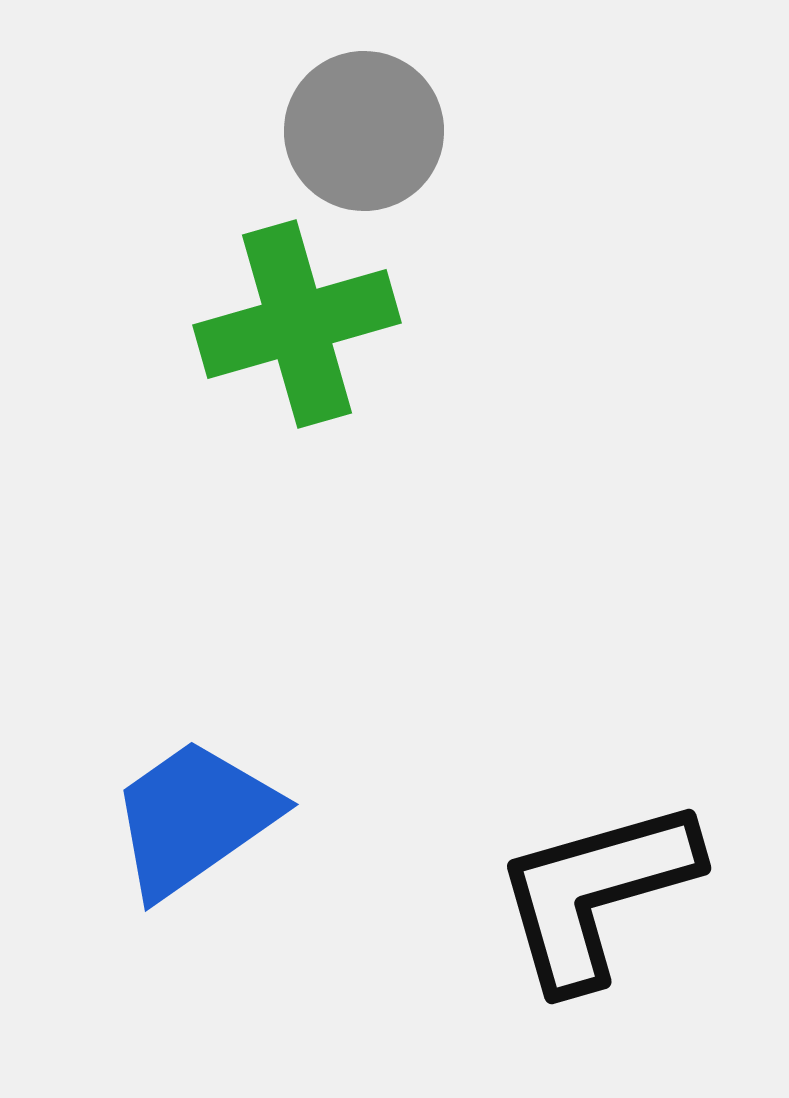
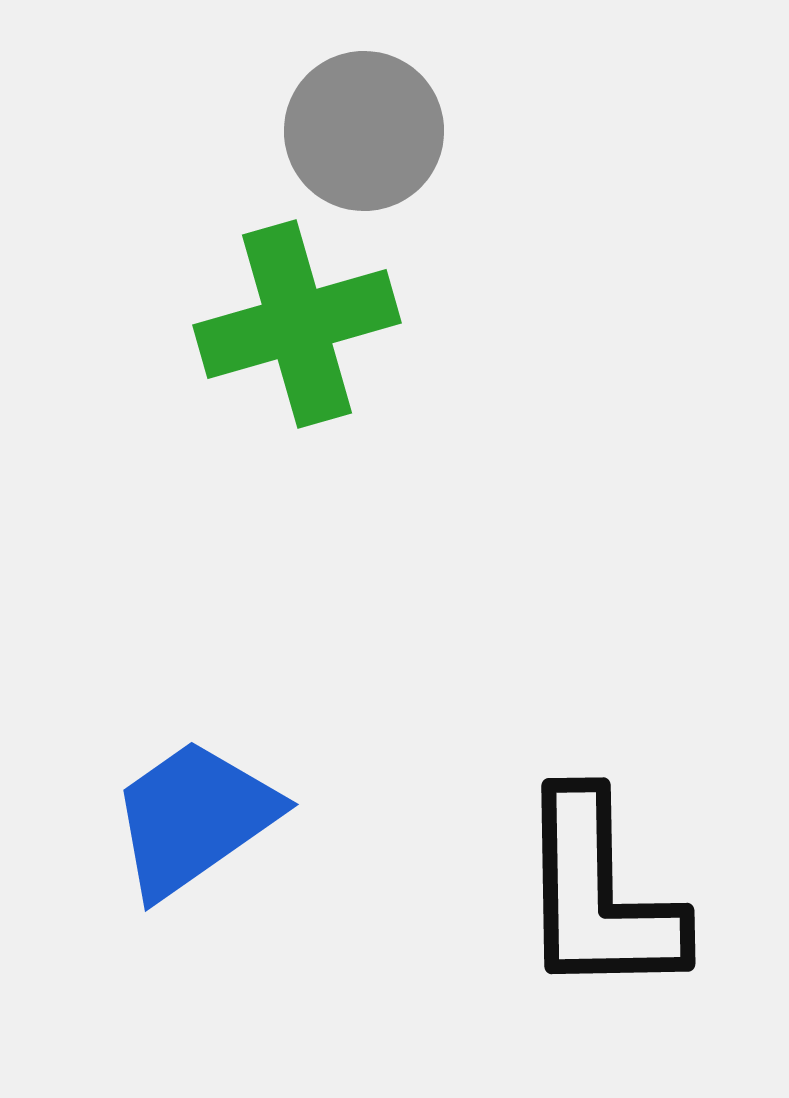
black L-shape: moved 3 px right, 2 px down; rotated 75 degrees counterclockwise
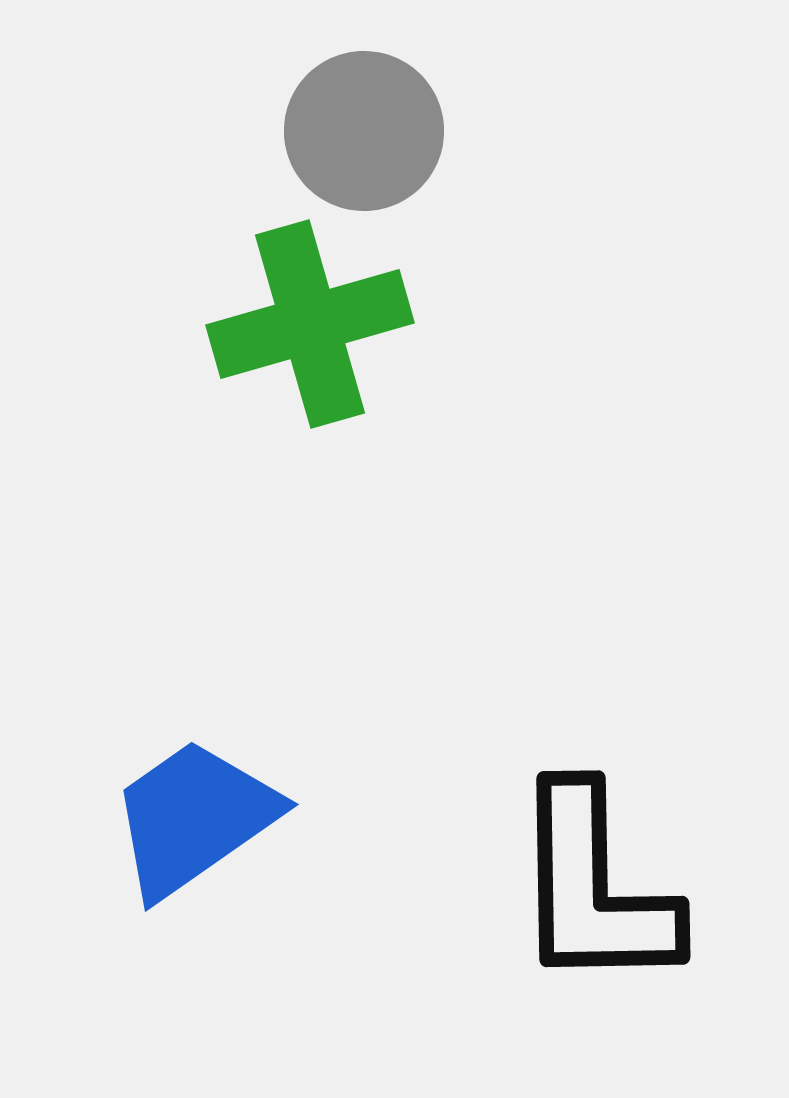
green cross: moved 13 px right
black L-shape: moved 5 px left, 7 px up
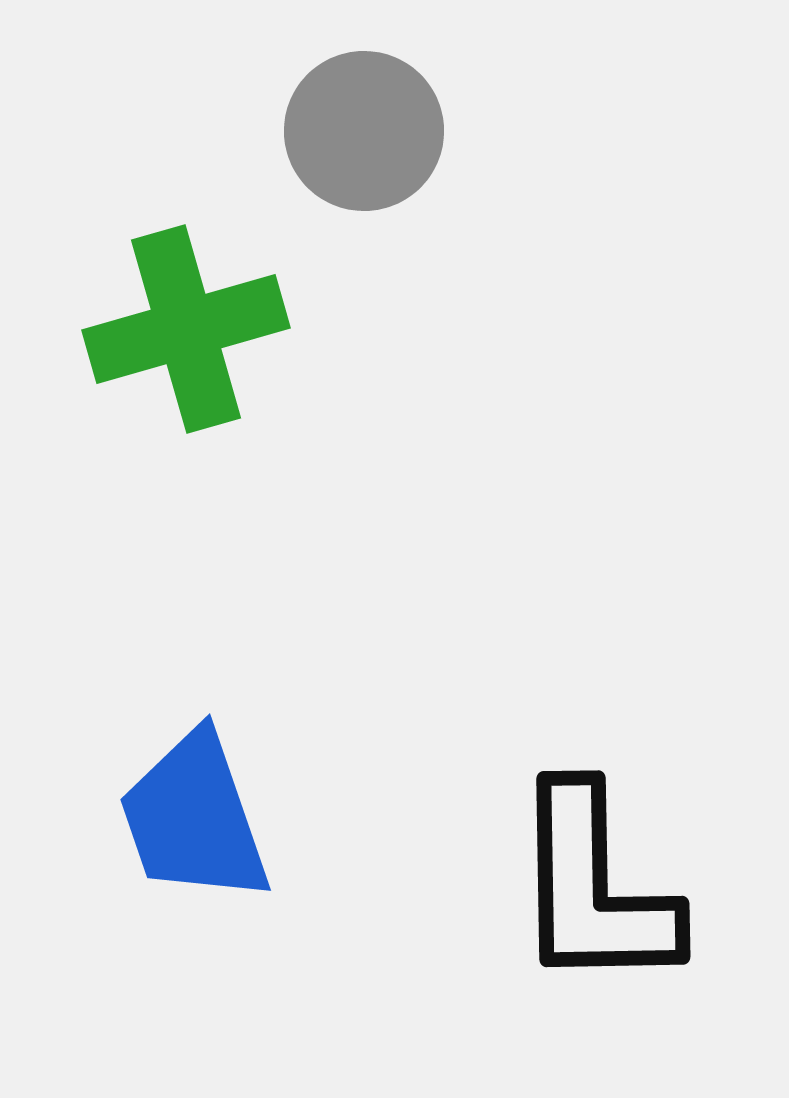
green cross: moved 124 px left, 5 px down
blue trapezoid: rotated 74 degrees counterclockwise
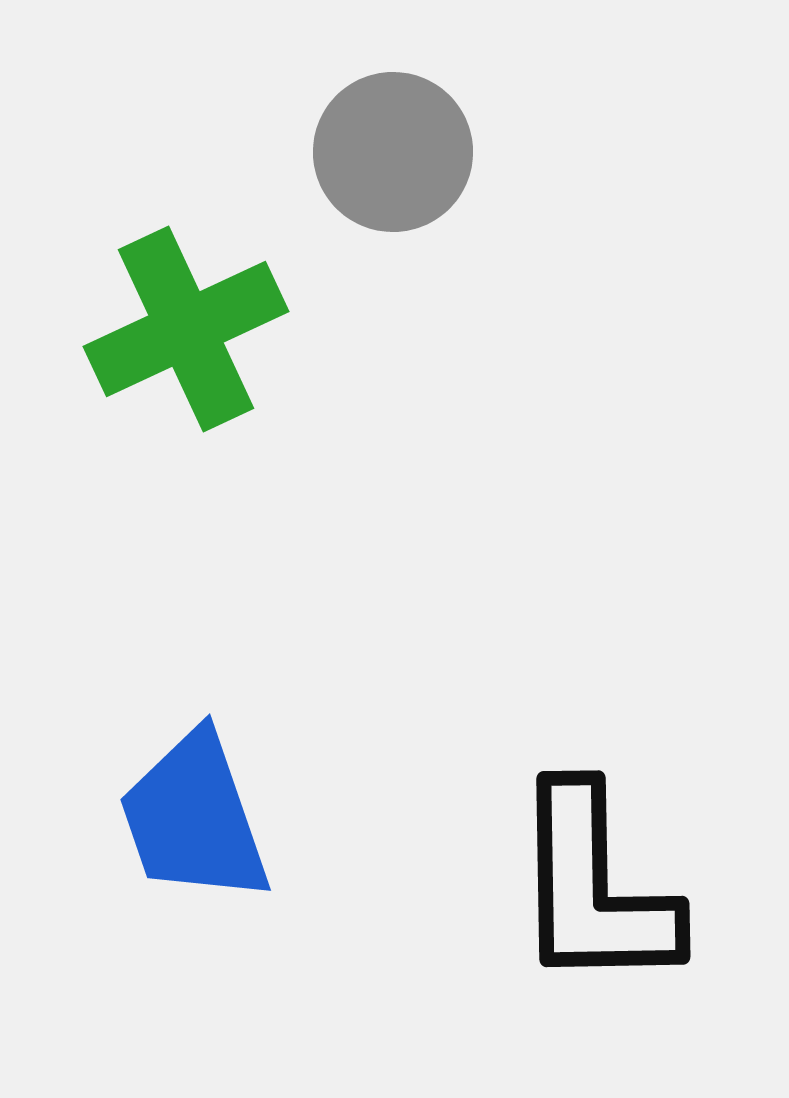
gray circle: moved 29 px right, 21 px down
green cross: rotated 9 degrees counterclockwise
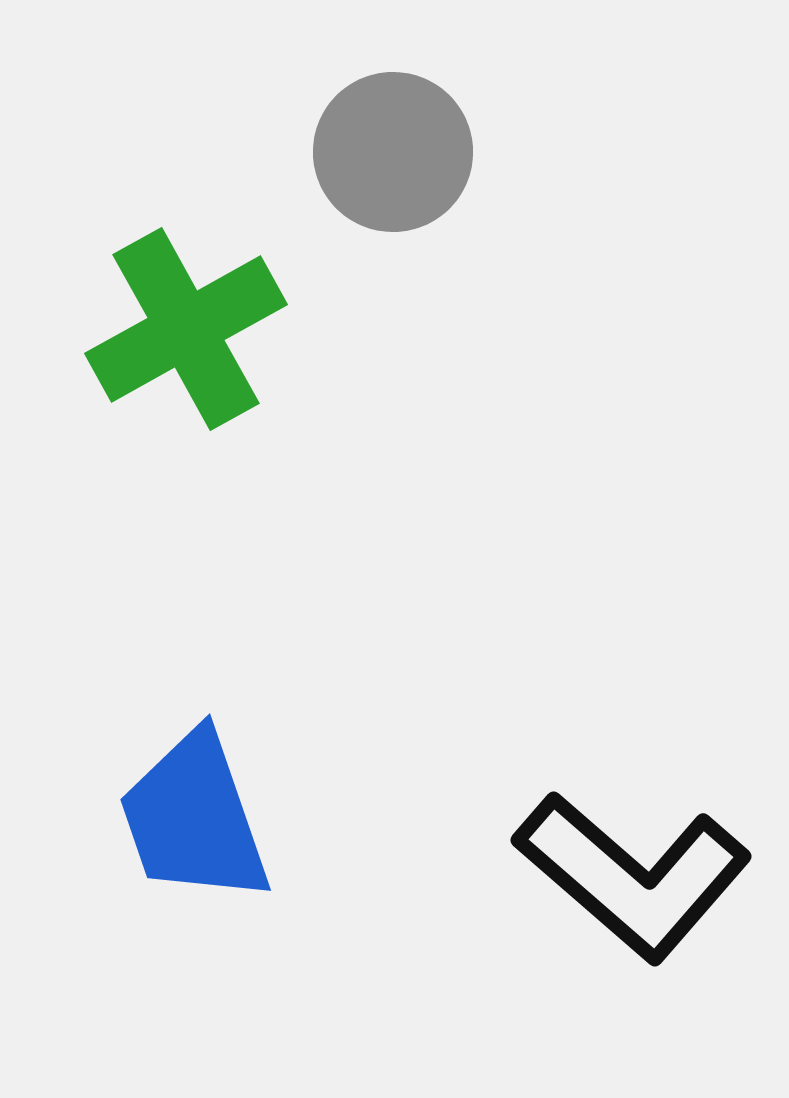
green cross: rotated 4 degrees counterclockwise
black L-shape: moved 39 px right, 12 px up; rotated 48 degrees counterclockwise
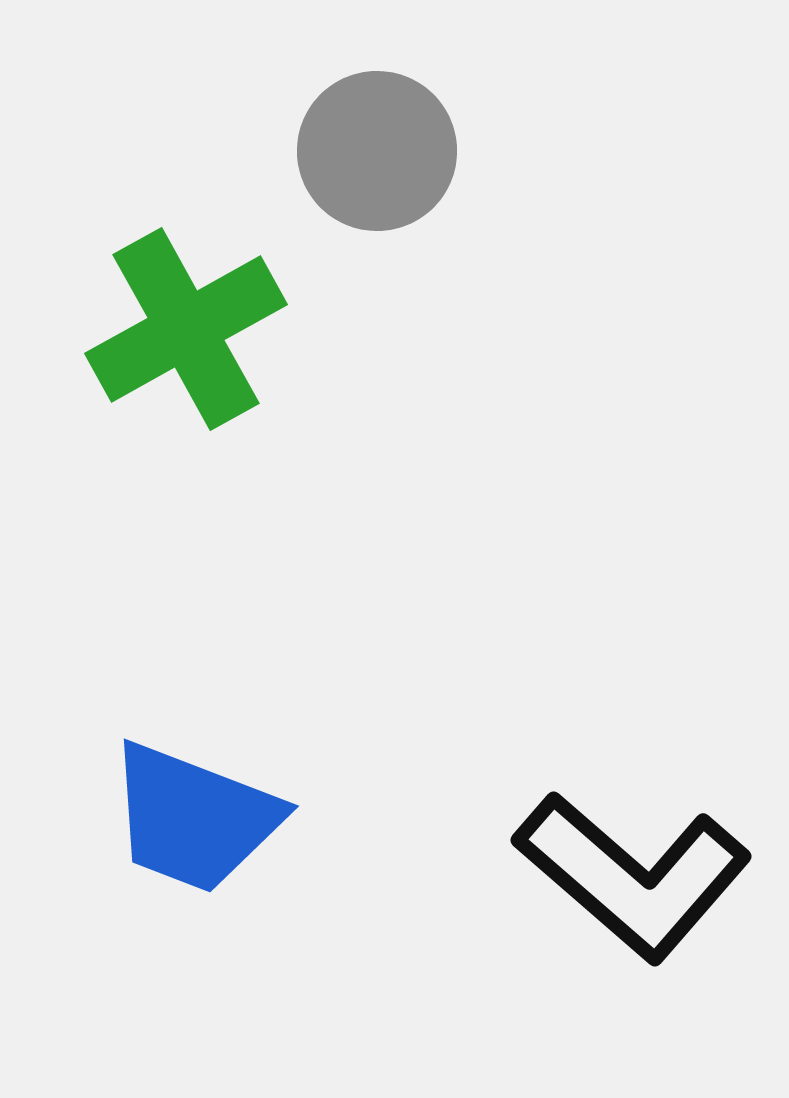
gray circle: moved 16 px left, 1 px up
blue trapezoid: rotated 50 degrees counterclockwise
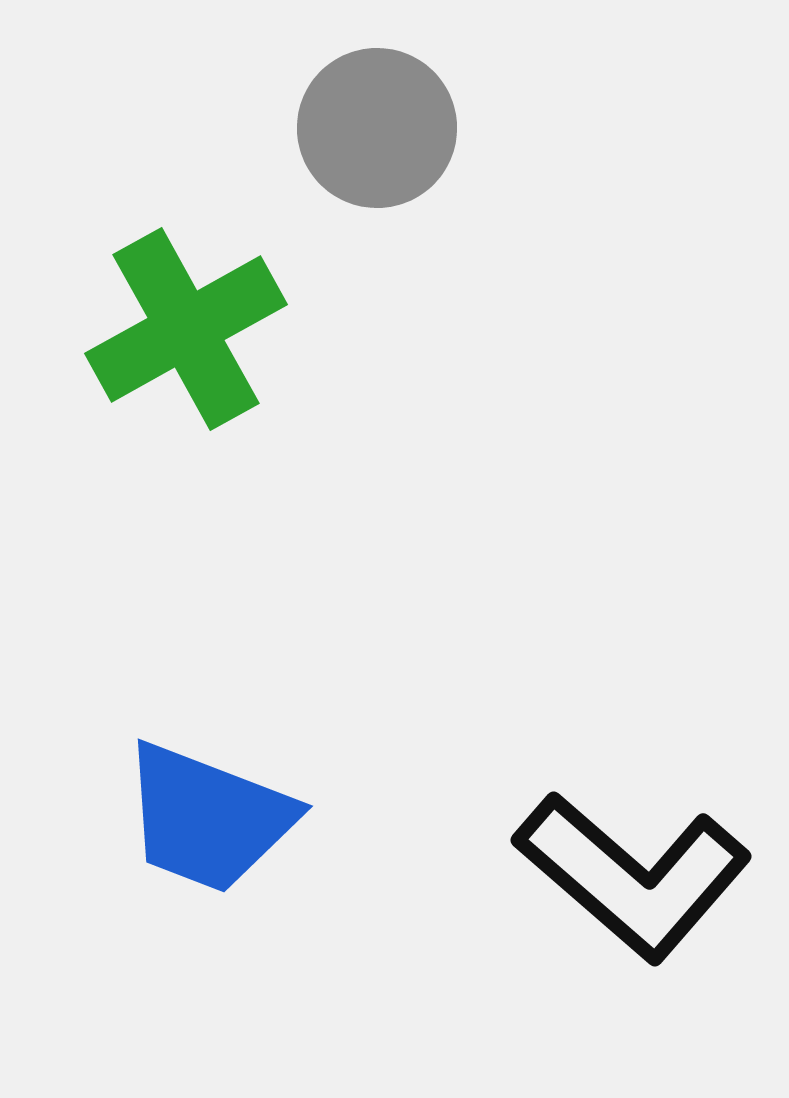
gray circle: moved 23 px up
blue trapezoid: moved 14 px right
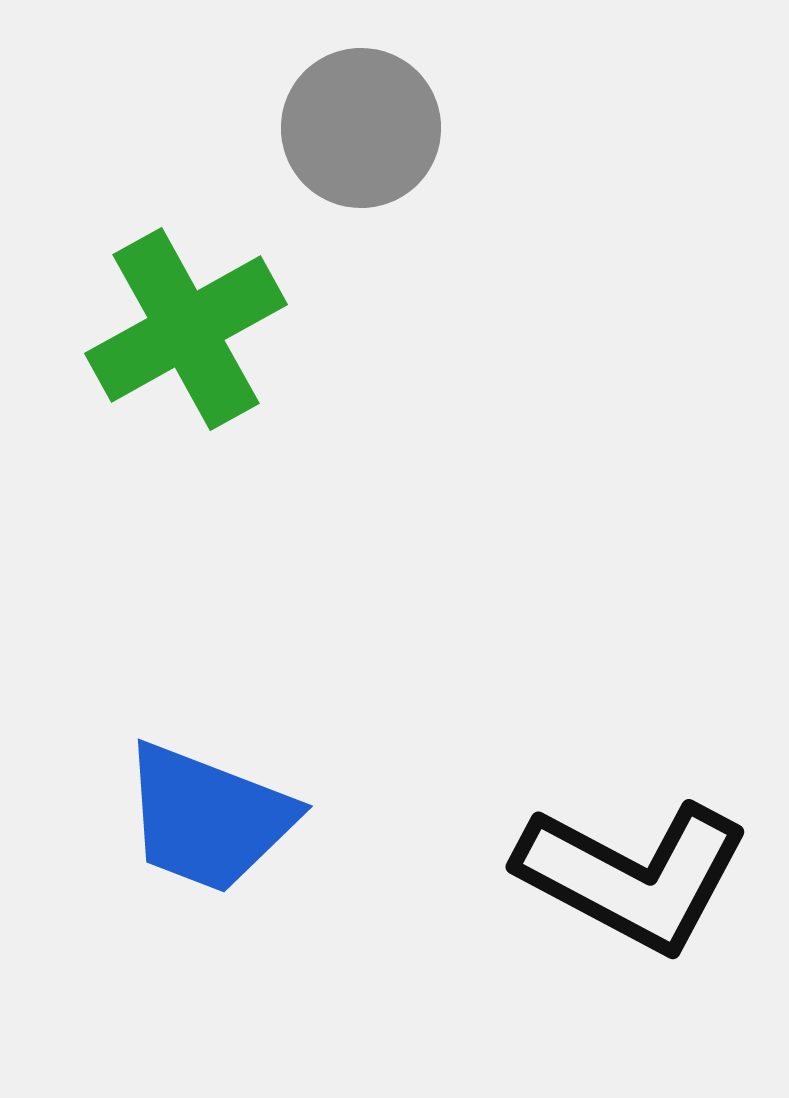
gray circle: moved 16 px left
black L-shape: rotated 13 degrees counterclockwise
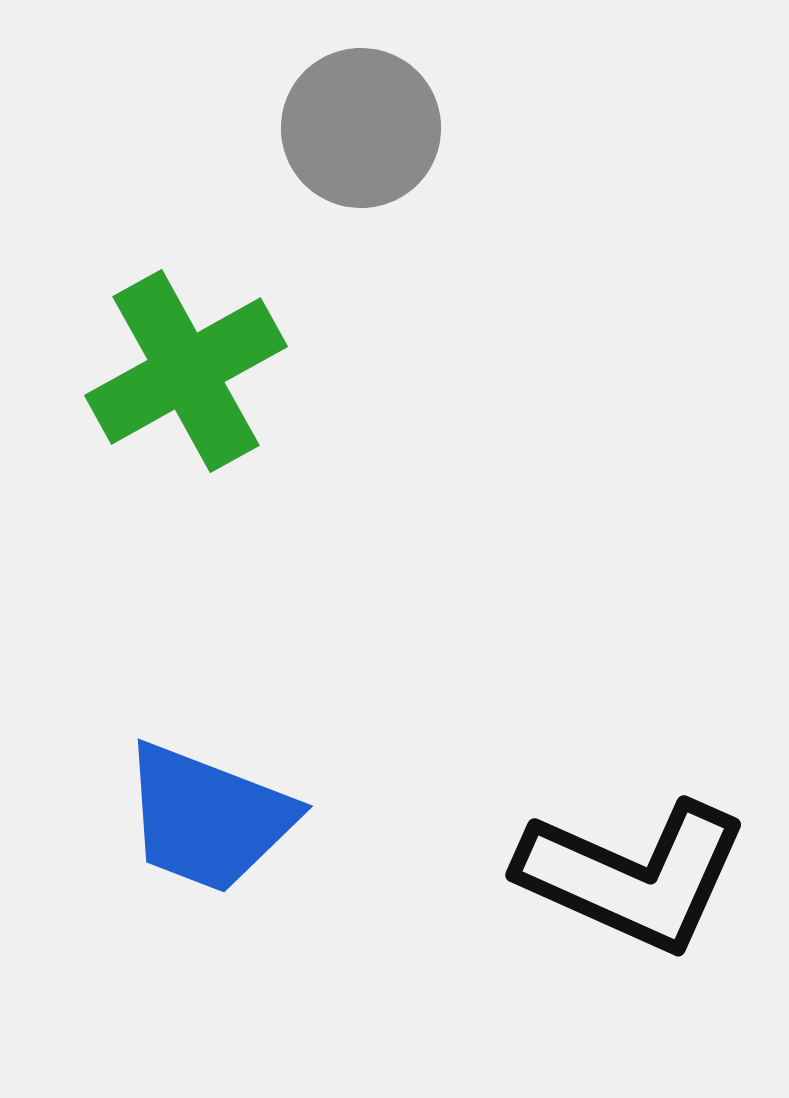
green cross: moved 42 px down
black L-shape: rotated 4 degrees counterclockwise
